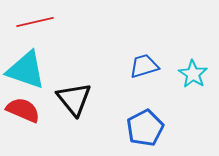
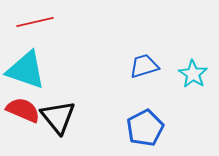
black triangle: moved 16 px left, 18 px down
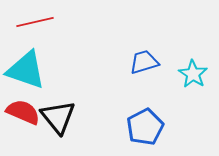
blue trapezoid: moved 4 px up
red semicircle: moved 2 px down
blue pentagon: moved 1 px up
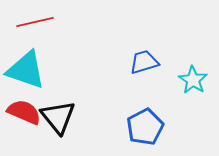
cyan star: moved 6 px down
red semicircle: moved 1 px right
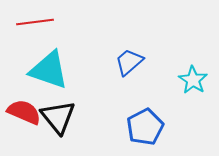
red line: rotated 6 degrees clockwise
blue trapezoid: moved 15 px left; rotated 24 degrees counterclockwise
cyan triangle: moved 23 px right
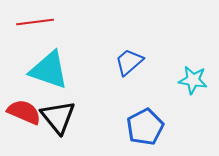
cyan star: rotated 24 degrees counterclockwise
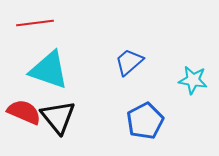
red line: moved 1 px down
blue pentagon: moved 6 px up
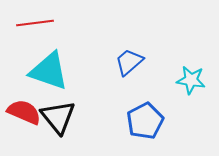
cyan triangle: moved 1 px down
cyan star: moved 2 px left
